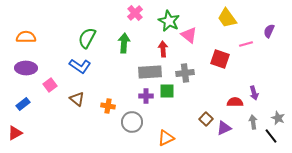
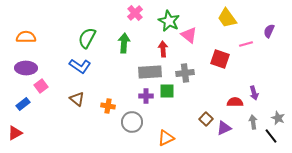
pink square: moved 9 px left, 1 px down
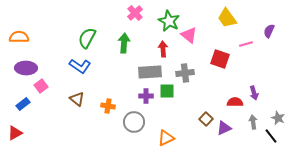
orange semicircle: moved 7 px left
gray circle: moved 2 px right
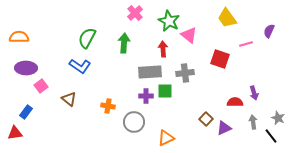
green square: moved 2 px left
brown triangle: moved 8 px left
blue rectangle: moved 3 px right, 8 px down; rotated 16 degrees counterclockwise
red triangle: rotated 21 degrees clockwise
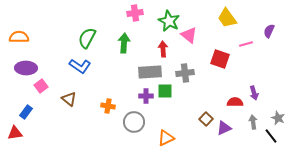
pink cross: rotated 35 degrees clockwise
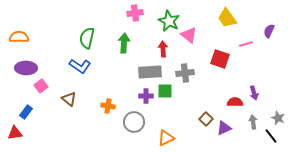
green semicircle: rotated 15 degrees counterclockwise
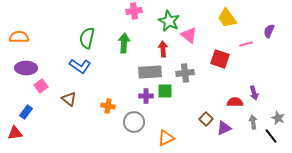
pink cross: moved 1 px left, 2 px up
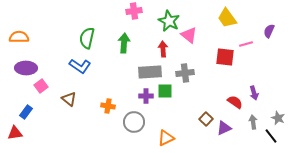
red square: moved 5 px right, 2 px up; rotated 12 degrees counterclockwise
red semicircle: rotated 35 degrees clockwise
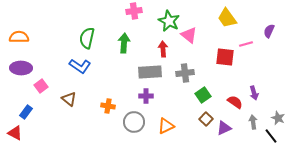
purple ellipse: moved 5 px left
green square: moved 38 px right, 4 px down; rotated 35 degrees counterclockwise
red triangle: rotated 35 degrees clockwise
orange triangle: moved 12 px up
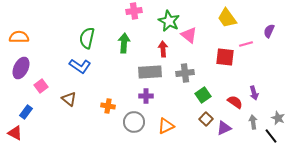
purple ellipse: rotated 65 degrees counterclockwise
